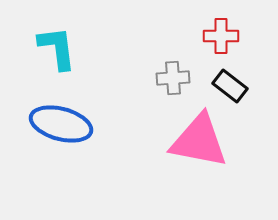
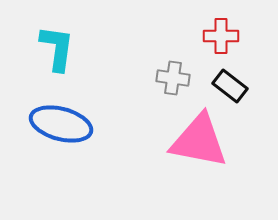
cyan L-shape: rotated 15 degrees clockwise
gray cross: rotated 12 degrees clockwise
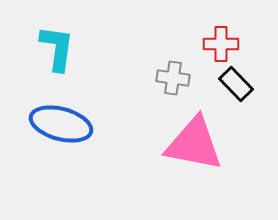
red cross: moved 8 px down
black rectangle: moved 6 px right, 2 px up; rotated 8 degrees clockwise
pink triangle: moved 5 px left, 3 px down
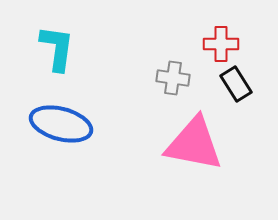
black rectangle: rotated 12 degrees clockwise
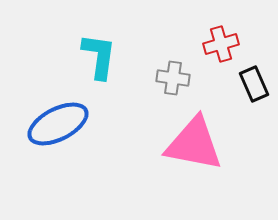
red cross: rotated 16 degrees counterclockwise
cyan L-shape: moved 42 px right, 8 px down
black rectangle: moved 18 px right; rotated 8 degrees clockwise
blue ellipse: moved 3 px left; rotated 42 degrees counterclockwise
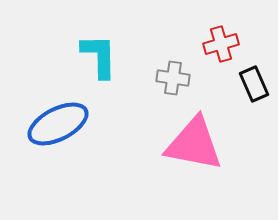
cyan L-shape: rotated 9 degrees counterclockwise
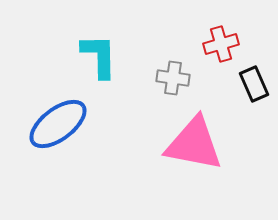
blue ellipse: rotated 10 degrees counterclockwise
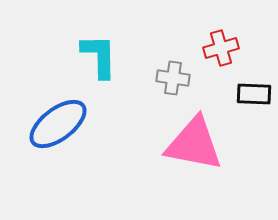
red cross: moved 4 px down
black rectangle: moved 10 px down; rotated 64 degrees counterclockwise
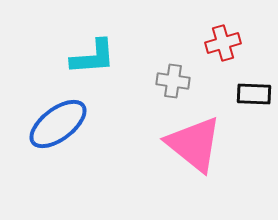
red cross: moved 2 px right, 5 px up
cyan L-shape: moved 6 px left, 1 px down; rotated 87 degrees clockwise
gray cross: moved 3 px down
pink triangle: rotated 28 degrees clockwise
